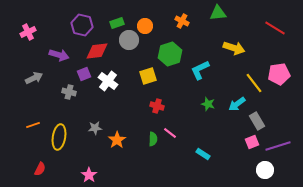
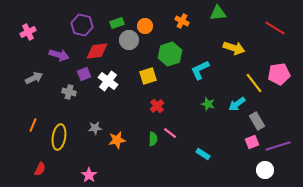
red cross: rotated 32 degrees clockwise
orange line: rotated 48 degrees counterclockwise
orange star: rotated 24 degrees clockwise
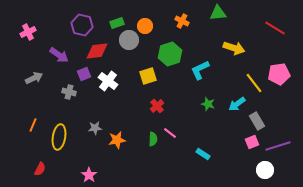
purple arrow: rotated 18 degrees clockwise
